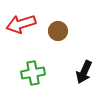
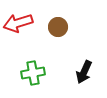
red arrow: moved 3 px left, 1 px up
brown circle: moved 4 px up
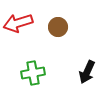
black arrow: moved 3 px right
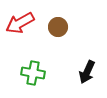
red arrow: moved 2 px right; rotated 12 degrees counterclockwise
green cross: rotated 20 degrees clockwise
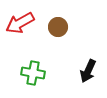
black arrow: moved 1 px right, 1 px up
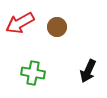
brown circle: moved 1 px left
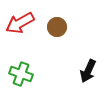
green cross: moved 12 px left, 1 px down; rotated 10 degrees clockwise
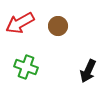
brown circle: moved 1 px right, 1 px up
green cross: moved 5 px right, 7 px up
